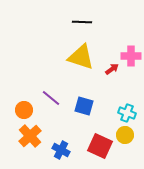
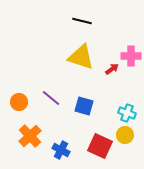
black line: moved 1 px up; rotated 12 degrees clockwise
orange circle: moved 5 px left, 8 px up
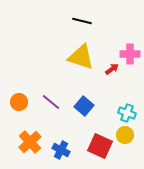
pink cross: moved 1 px left, 2 px up
purple line: moved 4 px down
blue square: rotated 24 degrees clockwise
orange cross: moved 6 px down
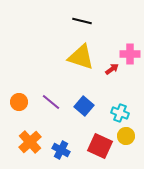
cyan cross: moved 7 px left
yellow circle: moved 1 px right, 1 px down
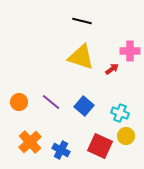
pink cross: moved 3 px up
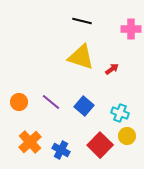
pink cross: moved 1 px right, 22 px up
yellow circle: moved 1 px right
red square: moved 1 px up; rotated 20 degrees clockwise
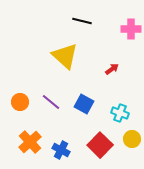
yellow triangle: moved 16 px left, 1 px up; rotated 24 degrees clockwise
orange circle: moved 1 px right
blue square: moved 2 px up; rotated 12 degrees counterclockwise
yellow circle: moved 5 px right, 3 px down
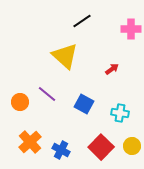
black line: rotated 48 degrees counterclockwise
purple line: moved 4 px left, 8 px up
cyan cross: rotated 12 degrees counterclockwise
yellow circle: moved 7 px down
red square: moved 1 px right, 2 px down
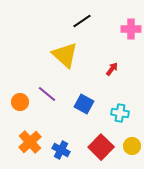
yellow triangle: moved 1 px up
red arrow: rotated 16 degrees counterclockwise
